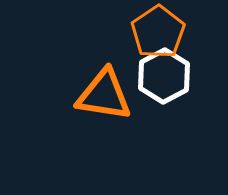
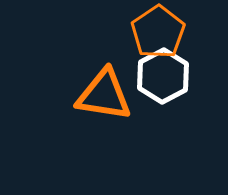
white hexagon: moved 1 px left
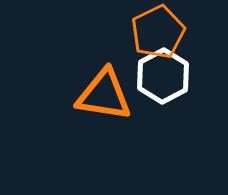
orange pentagon: rotated 8 degrees clockwise
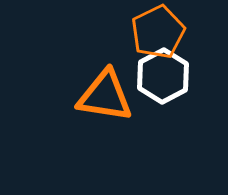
orange triangle: moved 1 px right, 1 px down
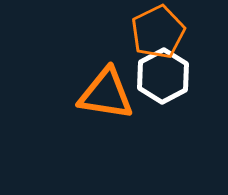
orange triangle: moved 1 px right, 2 px up
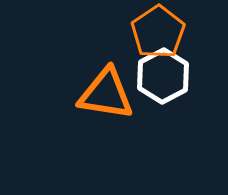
orange pentagon: rotated 8 degrees counterclockwise
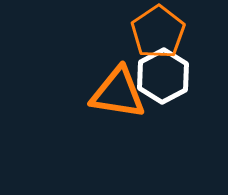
orange triangle: moved 12 px right, 1 px up
